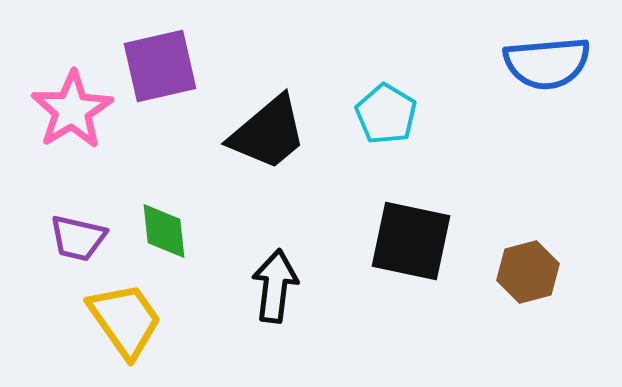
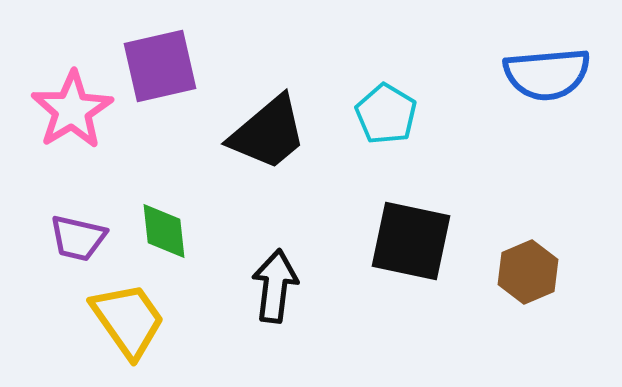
blue semicircle: moved 11 px down
brown hexagon: rotated 8 degrees counterclockwise
yellow trapezoid: moved 3 px right
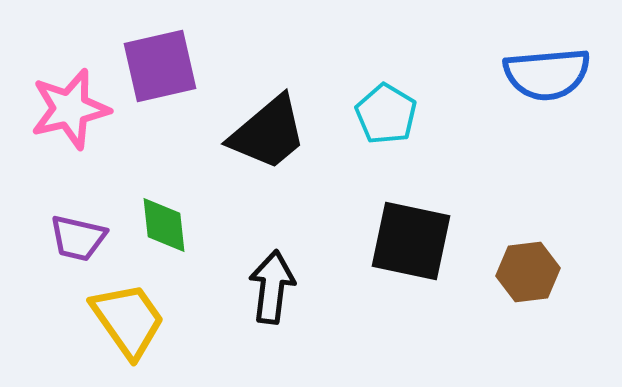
pink star: moved 2 px left, 1 px up; rotated 18 degrees clockwise
green diamond: moved 6 px up
brown hexagon: rotated 16 degrees clockwise
black arrow: moved 3 px left, 1 px down
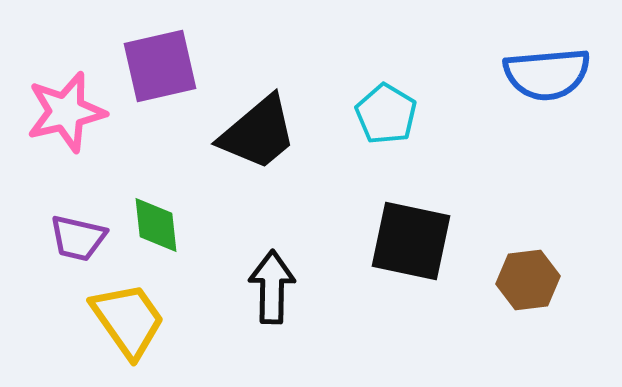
pink star: moved 4 px left, 3 px down
black trapezoid: moved 10 px left
green diamond: moved 8 px left
brown hexagon: moved 8 px down
black arrow: rotated 6 degrees counterclockwise
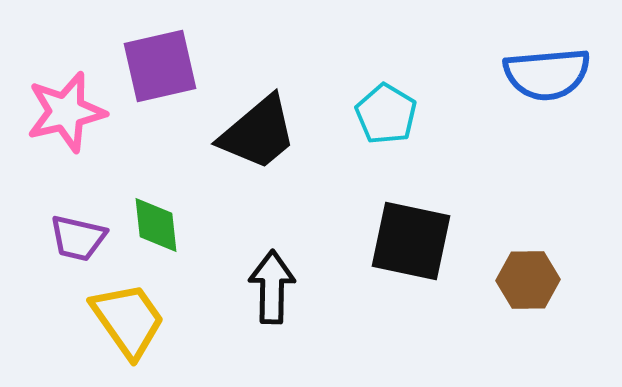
brown hexagon: rotated 6 degrees clockwise
